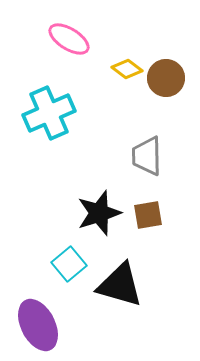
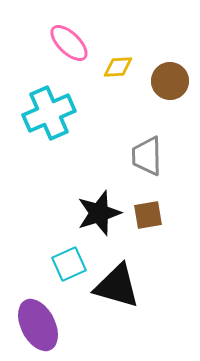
pink ellipse: moved 4 px down; rotated 12 degrees clockwise
yellow diamond: moved 9 px left, 2 px up; rotated 40 degrees counterclockwise
brown circle: moved 4 px right, 3 px down
cyan square: rotated 16 degrees clockwise
black triangle: moved 3 px left, 1 px down
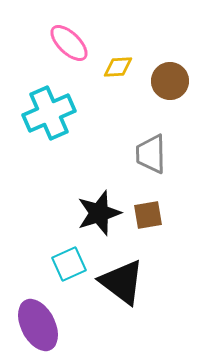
gray trapezoid: moved 4 px right, 2 px up
black triangle: moved 5 px right, 4 px up; rotated 21 degrees clockwise
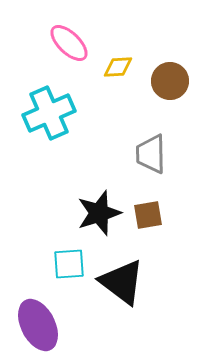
cyan square: rotated 20 degrees clockwise
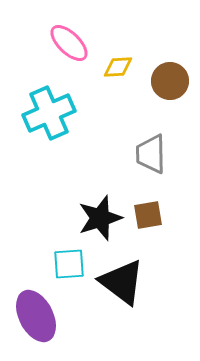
black star: moved 1 px right, 5 px down
purple ellipse: moved 2 px left, 9 px up
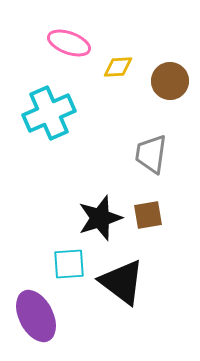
pink ellipse: rotated 24 degrees counterclockwise
gray trapezoid: rotated 9 degrees clockwise
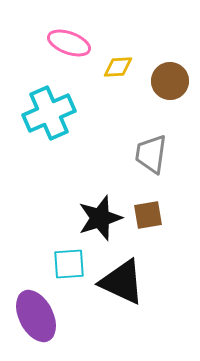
black triangle: rotated 12 degrees counterclockwise
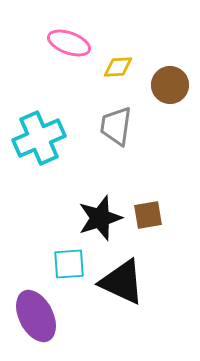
brown circle: moved 4 px down
cyan cross: moved 10 px left, 25 px down
gray trapezoid: moved 35 px left, 28 px up
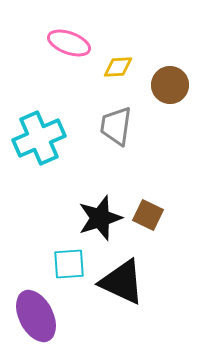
brown square: rotated 36 degrees clockwise
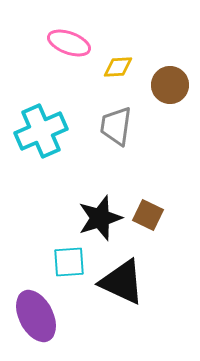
cyan cross: moved 2 px right, 7 px up
cyan square: moved 2 px up
